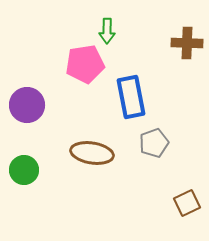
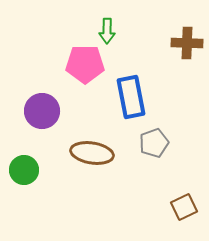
pink pentagon: rotated 9 degrees clockwise
purple circle: moved 15 px right, 6 px down
brown square: moved 3 px left, 4 px down
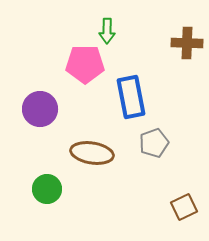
purple circle: moved 2 px left, 2 px up
green circle: moved 23 px right, 19 px down
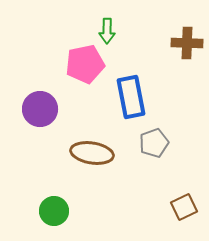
pink pentagon: rotated 12 degrees counterclockwise
green circle: moved 7 px right, 22 px down
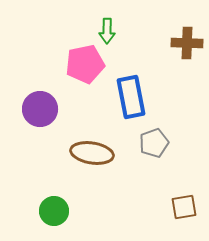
brown square: rotated 16 degrees clockwise
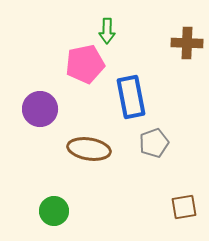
brown ellipse: moved 3 px left, 4 px up
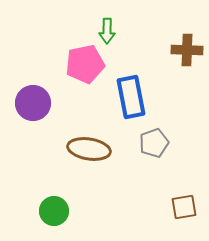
brown cross: moved 7 px down
purple circle: moved 7 px left, 6 px up
